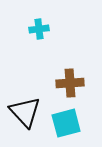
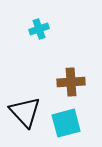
cyan cross: rotated 12 degrees counterclockwise
brown cross: moved 1 px right, 1 px up
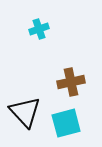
brown cross: rotated 8 degrees counterclockwise
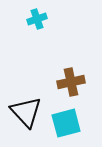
cyan cross: moved 2 px left, 10 px up
black triangle: moved 1 px right
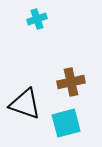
black triangle: moved 1 px left, 8 px up; rotated 28 degrees counterclockwise
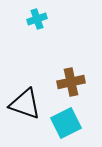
cyan square: rotated 12 degrees counterclockwise
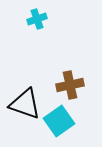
brown cross: moved 1 px left, 3 px down
cyan square: moved 7 px left, 2 px up; rotated 8 degrees counterclockwise
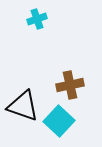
black triangle: moved 2 px left, 2 px down
cyan square: rotated 12 degrees counterclockwise
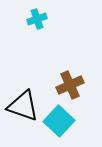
brown cross: rotated 12 degrees counterclockwise
